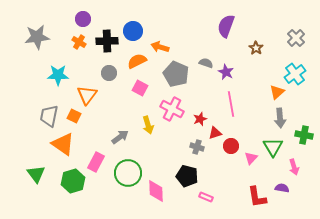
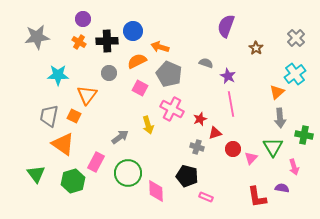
purple star at (226, 72): moved 2 px right, 4 px down
gray pentagon at (176, 74): moved 7 px left
red circle at (231, 146): moved 2 px right, 3 px down
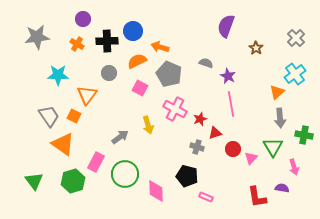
orange cross at (79, 42): moved 2 px left, 2 px down
pink cross at (172, 109): moved 3 px right
gray trapezoid at (49, 116): rotated 135 degrees clockwise
green circle at (128, 173): moved 3 px left, 1 px down
green triangle at (36, 174): moved 2 px left, 7 px down
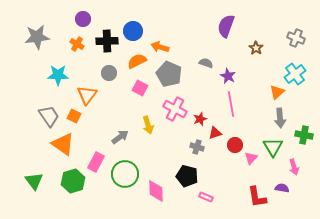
gray cross at (296, 38): rotated 24 degrees counterclockwise
red circle at (233, 149): moved 2 px right, 4 px up
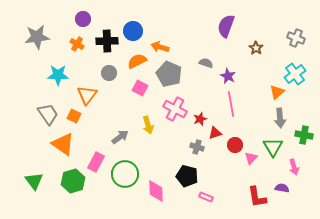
gray trapezoid at (49, 116): moved 1 px left, 2 px up
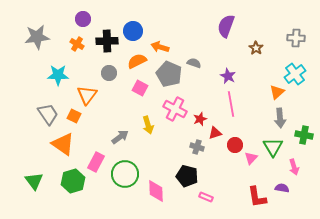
gray cross at (296, 38): rotated 18 degrees counterclockwise
gray semicircle at (206, 63): moved 12 px left
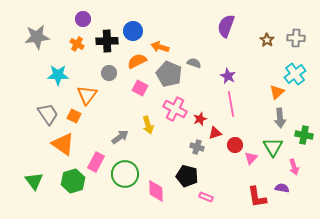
brown star at (256, 48): moved 11 px right, 8 px up
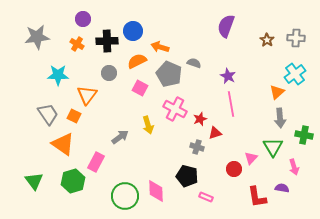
red circle at (235, 145): moved 1 px left, 24 px down
green circle at (125, 174): moved 22 px down
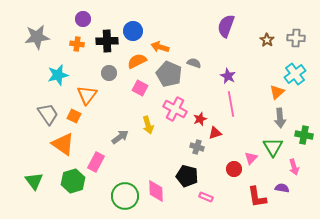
orange cross at (77, 44): rotated 24 degrees counterclockwise
cyan star at (58, 75): rotated 15 degrees counterclockwise
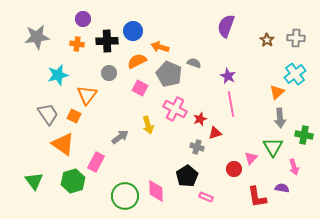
black pentagon at (187, 176): rotated 25 degrees clockwise
